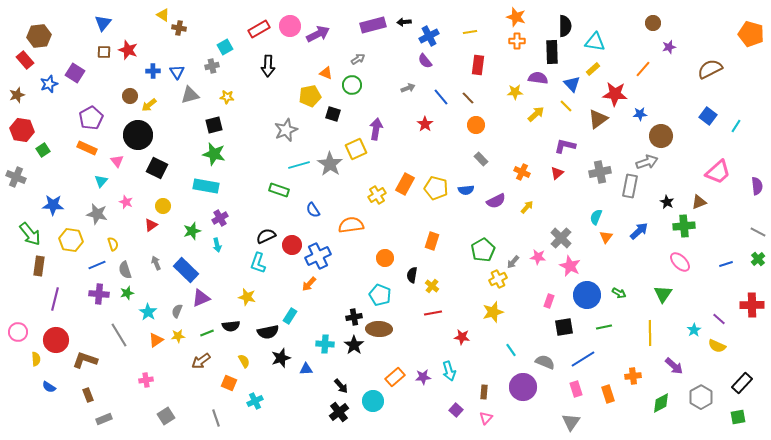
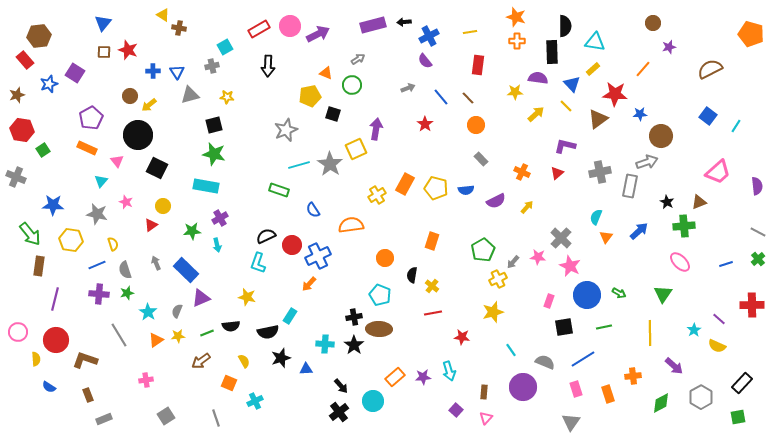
green star at (192, 231): rotated 12 degrees clockwise
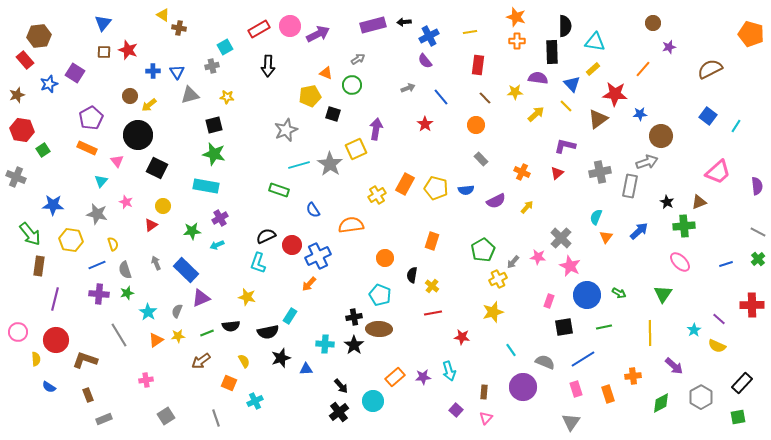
brown line at (468, 98): moved 17 px right
cyan arrow at (217, 245): rotated 80 degrees clockwise
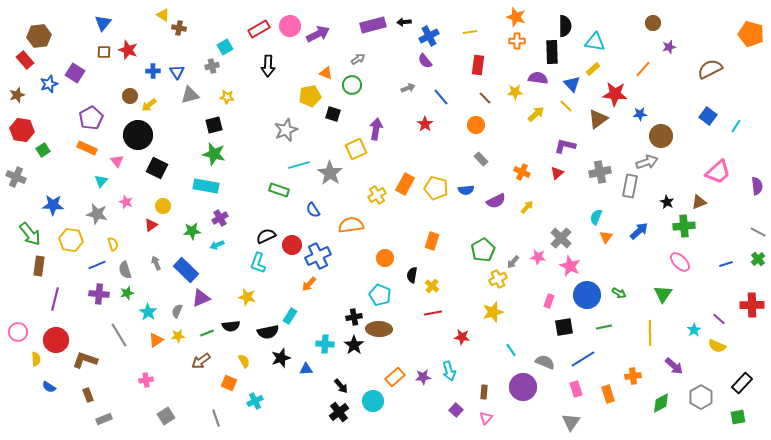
gray star at (330, 164): moved 9 px down
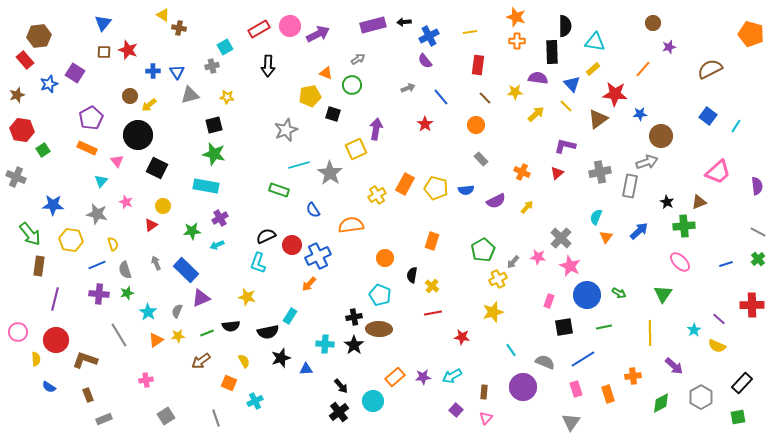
cyan arrow at (449, 371): moved 3 px right, 5 px down; rotated 78 degrees clockwise
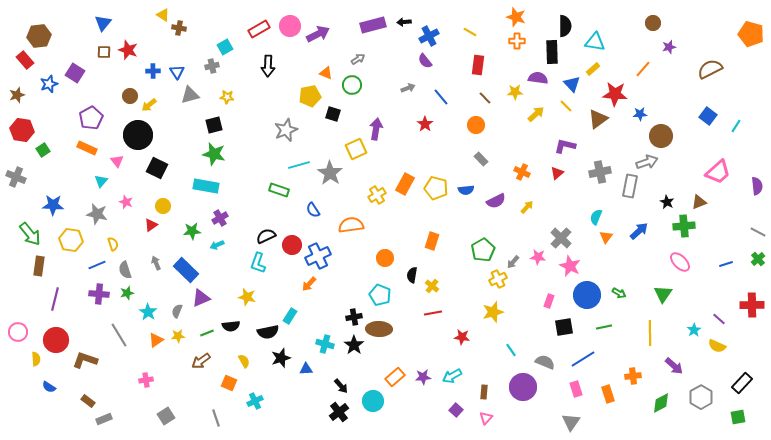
yellow line at (470, 32): rotated 40 degrees clockwise
cyan cross at (325, 344): rotated 12 degrees clockwise
brown rectangle at (88, 395): moved 6 px down; rotated 32 degrees counterclockwise
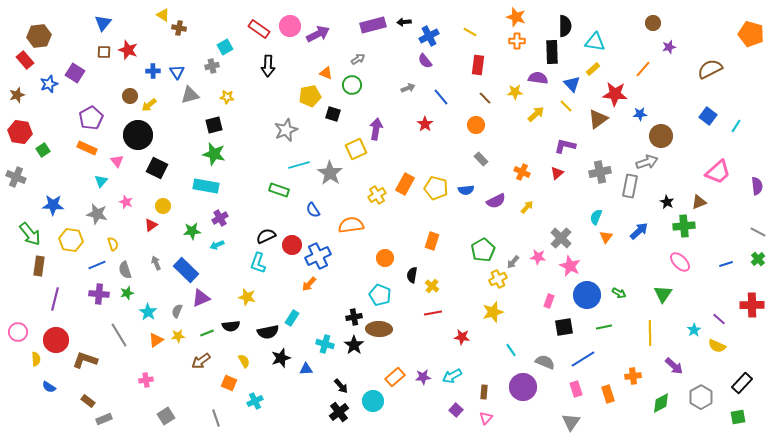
red rectangle at (259, 29): rotated 65 degrees clockwise
red hexagon at (22, 130): moved 2 px left, 2 px down
cyan rectangle at (290, 316): moved 2 px right, 2 px down
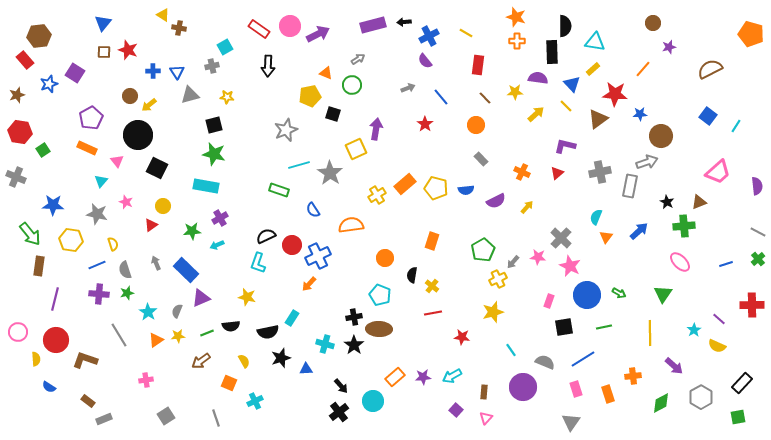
yellow line at (470, 32): moved 4 px left, 1 px down
orange rectangle at (405, 184): rotated 20 degrees clockwise
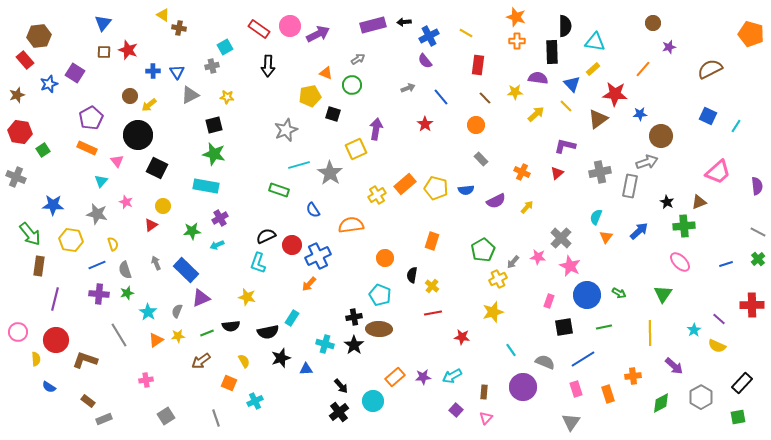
gray triangle at (190, 95): rotated 12 degrees counterclockwise
blue square at (708, 116): rotated 12 degrees counterclockwise
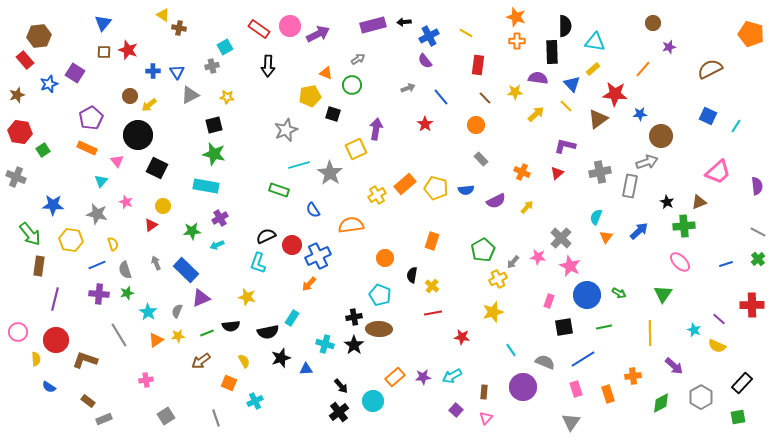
cyan star at (694, 330): rotated 16 degrees counterclockwise
